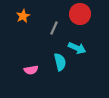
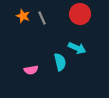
orange star: rotated 24 degrees counterclockwise
gray line: moved 12 px left, 10 px up; rotated 48 degrees counterclockwise
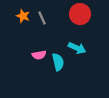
cyan semicircle: moved 2 px left
pink semicircle: moved 8 px right, 15 px up
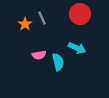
orange star: moved 2 px right, 8 px down; rotated 16 degrees clockwise
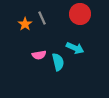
cyan arrow: moved 2 px left
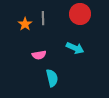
gray line: moved 1 px right; rotated 24 degrees clockwise
cyan semicircle: moved 6 px left, 16 px down
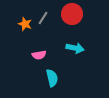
red circle: moved 8 px left
gray line: rotated 32 degrees clockwise
orange star: rotated 16 degrees counterclockwise
cyan arrow: rotated 12 degrees counterclockwise
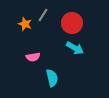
red circle: moved 9 px down
gray line: moved 3 px up
cyan arrow: rotated 18 degrees clockwise
pink semicircle: moved 6 px left, 2 px down
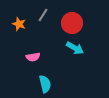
orange star: moved 6 px left
cyan semicircle: moved 7 px left, 6 px down
